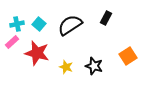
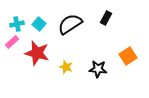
black semicircle: moved 1 px up
black star: moved 4 px right, 3 px down; rotated 12 degrees counterclockwise
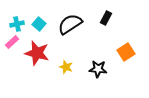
orange square: moved 2 px left, 4 px up
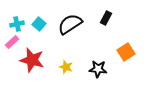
red star: moved 5 px left, 7 px down
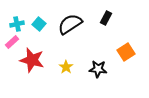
yellow star: rotated 16 degrees clockwise
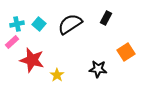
yellow star: moved 9 px left, 8 px down
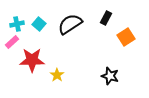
orange square: moved 15 px up
red star: rotated 15 degrees counterclockwise
black star: moved 12 px right, 7 px down; rotated 12 degrees clockwise
